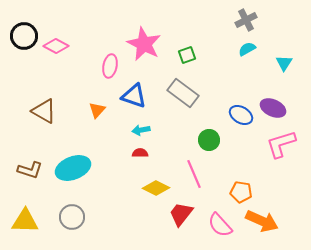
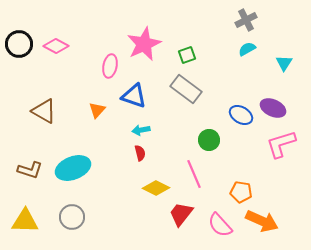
black circle: moved 5 px left, 8 px down
pink star: rotated 20 degrees clockwise
gray rectangle: moved 3 px right, 4 px up
red semicircle: rotated 77 degrees clockwise
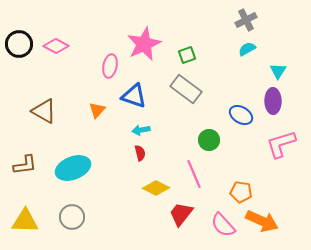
cyan triangle: moved 6 px left, 8 px down
purple ellipse: moved 7 px up; rotated 65 degrees clockwise
brown L-shape: moved 5 px left, 5 px up; rotated 25 degrees counterclockwise
pink semicircle: moved 3 px right
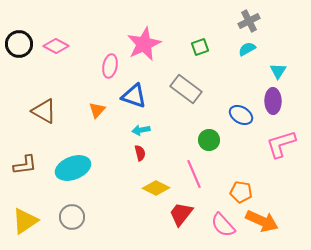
gray cross: moved 3 px right, 1 px down
green square: moved 13 px right, 8 px up
yellow triangle: rotated 36 degrees counterclockwise
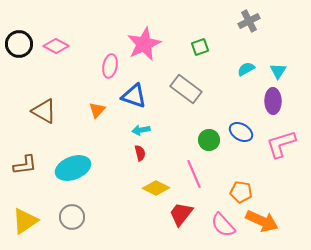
cyan semicircle: moved 1 px left, 20 px down
blue ellipse: moved 17 px down
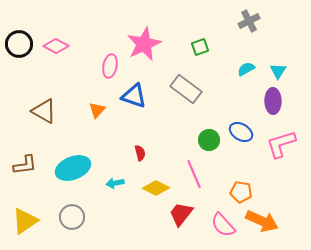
cyan arrow: moved 26 px left, 53 px down
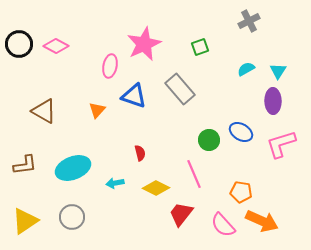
gray rectangle: moved 6 px left; rotated 12 degrees clockwise
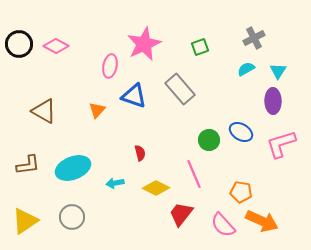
gray cross: moved 5 px right, 17 px down
brown L-shape: moved 3 px right
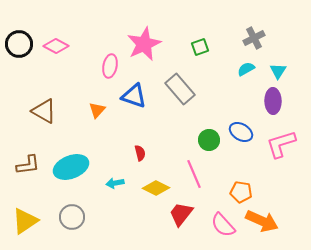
cyan ellipse: moved 2 px left, 1 px up
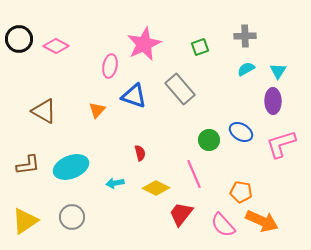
gray cross: moved 9 px left, 2 px up; rotated 25 degrees clockwise
black circle: moved 5 px up
